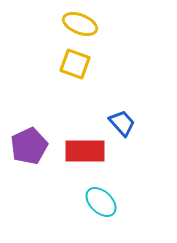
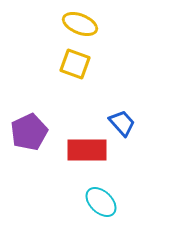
purple pentagon: moved 14 px up
red rectangle: moved 2 px right, 1 px up
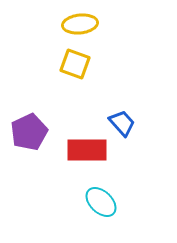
yellow ellipse: rotated 28 degrees counterclockwise
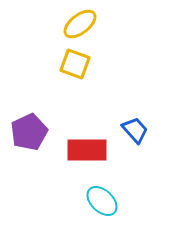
yellow ellipse: rotated 32 degrees counterclockwise
blue trapezoid: moved 13 px right, 7 px down
cyan ellipse: moved 1 px right, 1 px up
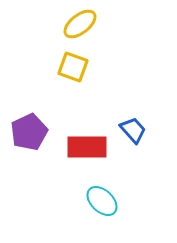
yellow square: moved 2 px left, 3 px down
blue trapezoid: moved 2 px left
red rectangle: moved 3 px up
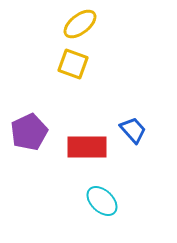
yellow square: moved 3 px up
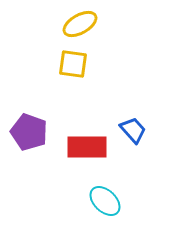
yellow ellipse: rotated 8 degrees clockwise
yellow square: rotated 12 degrees counterclockwise
purple pentagon: rotated 27 degrees counterclockwise
cyan ellipse: moved 3 px right
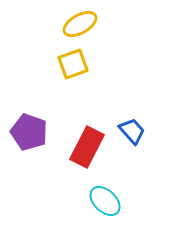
yellow square: rotated 28 degrees counterclockwise
blue trapezoid: moved 1 px left, 1 px down
red rectangle: rotated 63 degrees counterclockwise
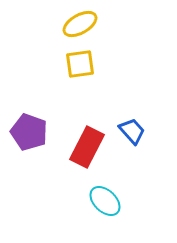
yellow square: moved 7 px right; rotated 12 degrees clockwise
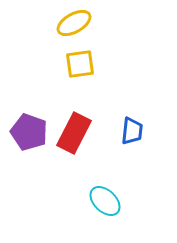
yellow ellipse: moved 6 px left, 1 px up
blue trapezoid: rotated 48 degrees clockwise
red rectangle: moved 13 px left, 14 px up
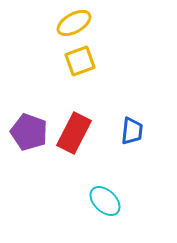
yellow square: moved 3 px up; rotated 12 degrees counterclockwise
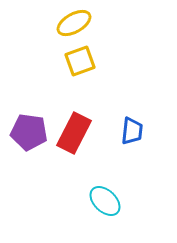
purple pentagon: rotated 12 degrees counterclockwise
